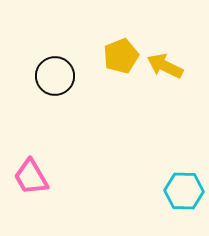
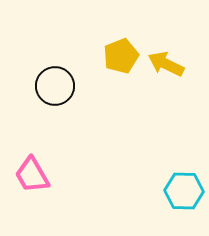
yellow arrow: moved 1 px right, 2 px up
black circle: moved 10 px down
pink trapezoid: moved 1 px right, 2 px up
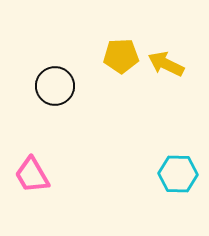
yellow pentagon: rotated 20 degrees clockwise
cyan hexagon: moved 6 px left, 17 px up
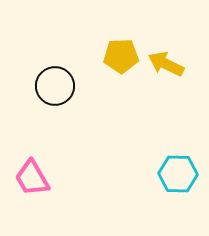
pink trapezoid: moved 3 px down
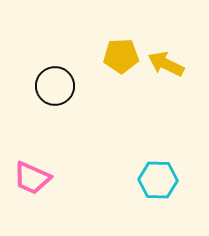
cyan hexagon: moved 20 px left, 6 px down
pink trapezoid: rotated 36 degrees counterclockwise
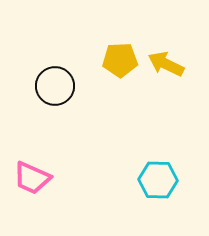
yellow pentagon: moved 1 px left, 4 px down
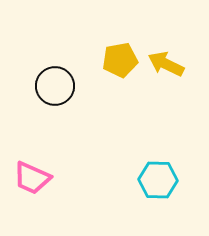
yellow pentagon: rotated 8 degrees counterclockwise
